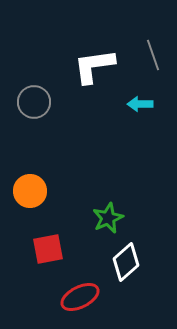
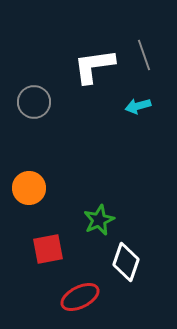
gray line: moved 9 px left
cyan arrow: moved 2 px left, 2 px down; rotated 15 degrees counterclockwise
orange circle: moved 1 px left, 3 px up
green star: moved 9 px left, 2 px down
white diamond: rotated 30 degrees counterclockwise
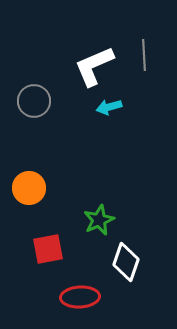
gray line: rotated 16 degrees clockwise
white L-shape: rotated 15 degrees counterclockwise
gray circle: moved 1 px up
cyan arrow: moved 29 px left, 1 px down
red ellipse: rotated 24 degrees clockwise
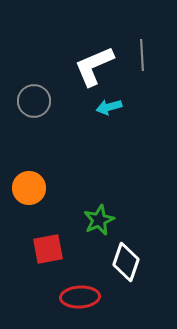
gray line: moved 2 px left
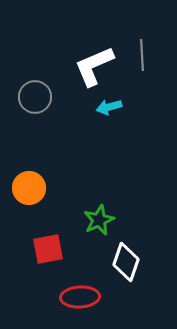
gray circle: moved 1 px right, 4 px up
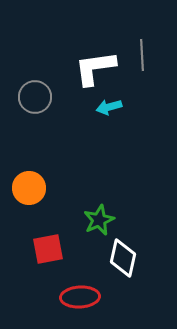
white L-shape: moved 1 px right, 2 px down; rotated 15 degrees clockwise
white diamond: moved 3 px left, 4 px up; rotated 6 degrees counterclockwise
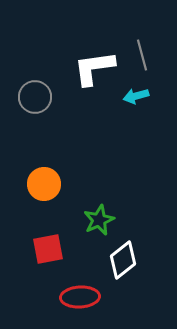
gray line: rotated 12 degrees counterclockwise
white L-shape: moved 1 px left
cyan arrow: moved 27 px right, 11 px up
orange circle: moved 15 px right, 4 px up
white diamond: moved 2 px down; rotated 39 degrees clockwise
